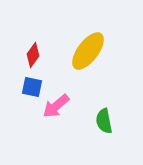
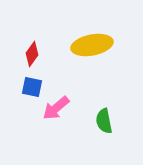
yellow ellipse: moved 4 px right, 6 px up; rotated 42 degrees clockwise
red diamond: moved 1 px left, 1 px up
pink arrow: moved 2 px down
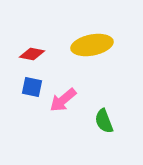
red diamond: rotated 65 degrees clockwise
pink arrow: moved 7 px right, 8 px up
green semicircle: rotated 10 degrees counterclockwise
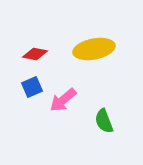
yellow ellipse: moved 2 px right, 4 px down
red diamond: moved 3 px right
blue square: rotated 35 degrees counterclockwise
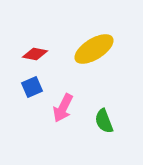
yellow ellipse: rotated 21 degrees counterclockwise
pink arrow: moved 8 px down; rotated 24 degrees counterclockwise
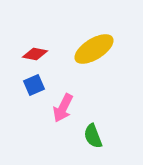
blue square: moved 2 px right, 2 px up
green semicircle: moved 11 px left, 15 px down
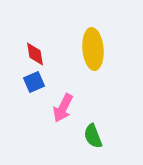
yellow ellipse: moved 1 px left; rotated 63 degrees counterclockwise
red diamond: rotated 70 degrees clockwise
blue square: moved 3 px up
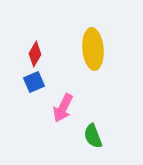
red diamond: rotated 40 degrees clockwise
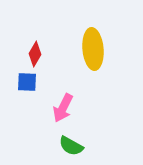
blue square: moved 7 px left; rotated 25 degrees clockwise
green semicircle: moved 22 px left, 10 px down; rotated 40 degrees counterclockwise
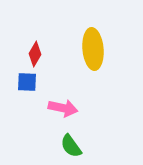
pink arrow: rotated 104 degrees counterclockwise
green semicircle: rotated 25 degrees clockwise
